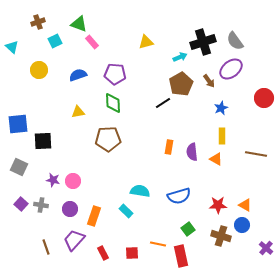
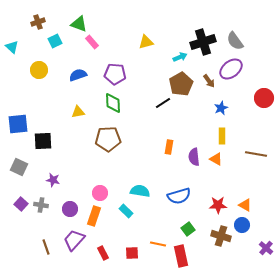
purple semicircle at (192, 152): moved 2 px right, 5 px down
pink circle at (73, 181): moved 27 px right, 12 px down
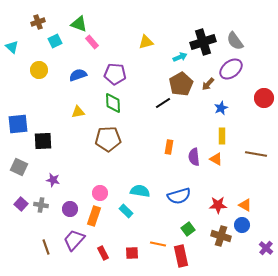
brown arrow at (209, 81): moved 1 px left, 3 px down; rotated 80 degrees clockwise
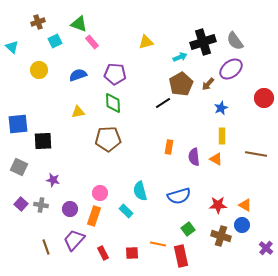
cyan semicircle at (140, 191): rotated 114 degrees counterclockwise
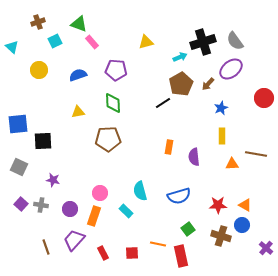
purple pentagon at (115, 74): moved 1 px right, 4 px up
orange triangle at (216, 159): moved 16 px right, 5 px down; rotated 32 degrees counterclockwise
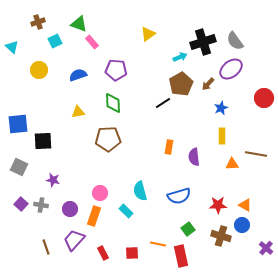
yellow triangle at (146, 42): moved 2 px right, 8 px up; rotated 21 degrees counterclockwise
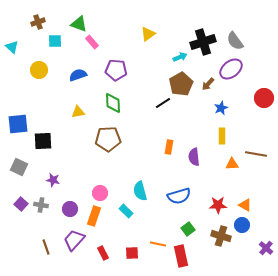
cyan square at (55, 41): rotated 24 degrees clockwise
